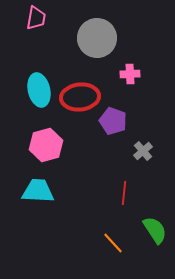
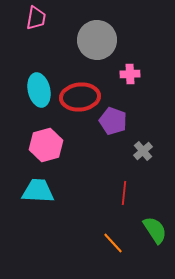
gray circle: moved 2 px down
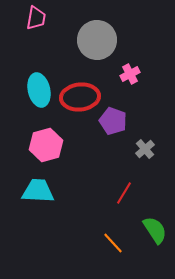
pink cross: rotated 24 degrees counterclockwise
gray cross: moved 2 px right, 2 px up
red line: rotated 25 degrees clockwise
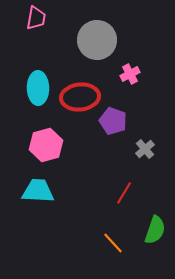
cyan ellipse: moved 1 px left, 2 px up; rotated 12 degrees clockwise
green semicircle: rotated 52 degrees clockwise
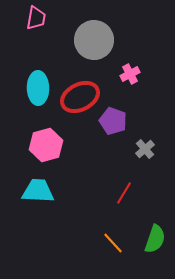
gray circle: moved 3 px left
red ellipse: rotated 21 degrees counterclockwise
green semicircle: moved 9 px down
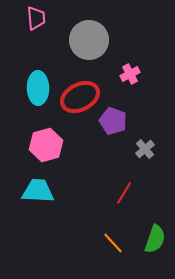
pink trapezoid: rotated 15 degrees counterclockwise
gray circle: moved 5 px left
